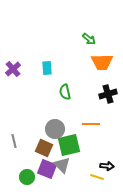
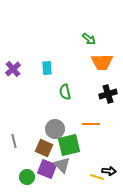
black arrow: moved 2 px right, 5 px down
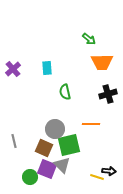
green circle: moved 3 px right
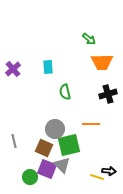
cyan rectangle: moved 1 px right, 1 px up
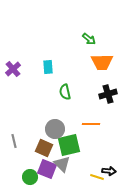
gray triangle: moved 1 px up
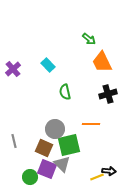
orange trapezoid: rotated 65 degrees clockwise
cyan rectangle: moved 2 px up; rotated 40 degrees counterclockwise
yellow line: rotated 40 degrees counterclockwise
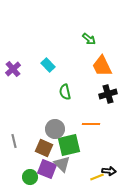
orange trapezoid: moved 4 px down
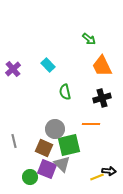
black cross: moved 6 px left, 4 px down
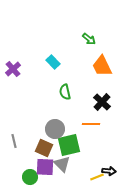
cyan rectangle: moved 5 px right, 3 px up
black cross: moved 4 px down; rotated 30 degrees counterclockwise
purple square: moved 2 px left, 2 px up; rotated 18 degrees counterclockwise
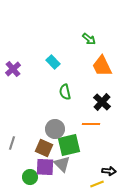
gray line: moved 2 px left, 2 px down; rotated 32 degrees clockwise
yellow line: moved 7 px down
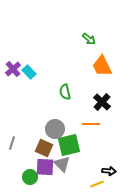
cyan rectangle: moved 24 px left, 10 px down
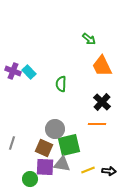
purple cross: moved 2 px down; rotated 28 degrees counterclockwise
green semicircle: moved 4 px left, 8 px up; rotated 14 degrees clockwise
orange line: moved 6 px right
gray triangle: rotated 36 degrees counterclockwise
green circle: moved 2 px down
yellow line: moved 9 px left, 14 px up
